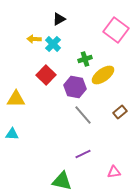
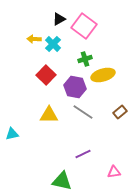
pink square: moved 32 px left, 4 px up
yellow ellipse: rotated 20 degrees clockwise
yellow triangle: moved 33 px right, 16 px down
gray line: moved 3 px up; rotated 15 degrees counterclockwise
cyan triangle: rotated 16 degrees counterclockwise
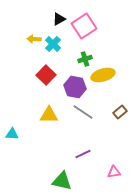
pink square: rotated 20 degrees clockwise
cyan triangle: rotated 16 degrees clockwise
